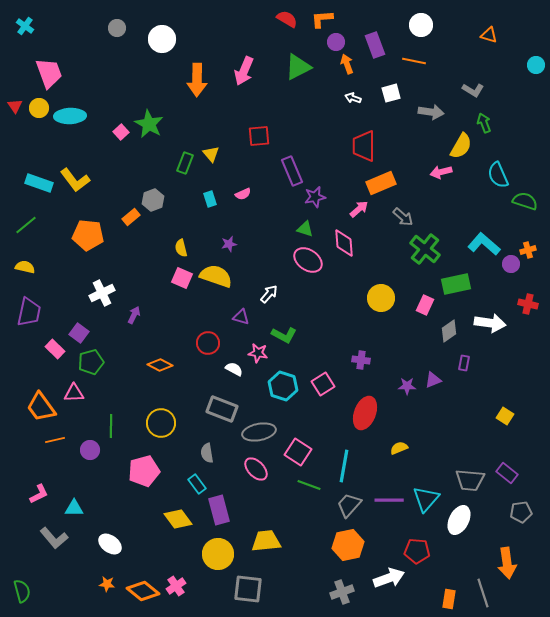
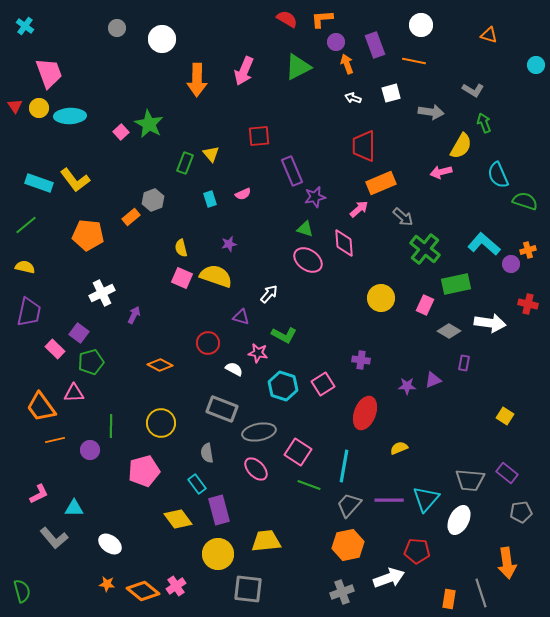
gray diamond at (449, 331): rotated 65 degrees clockwise
gray line at (483, 593): moved 2 px left
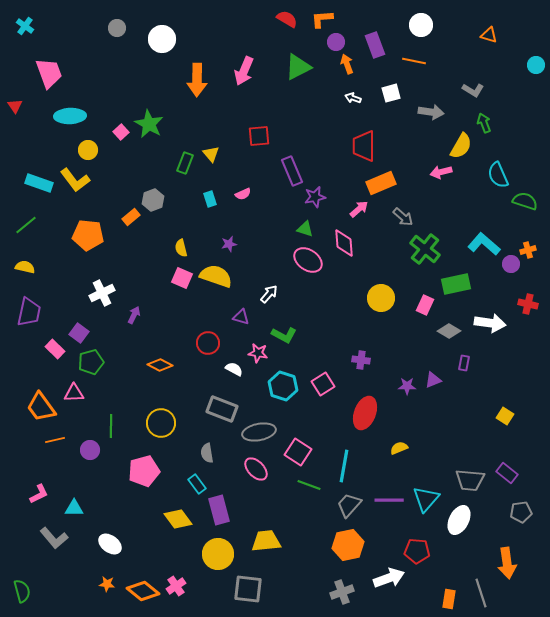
yellow circle at (39, 108): moved 49 px right, 42 px down
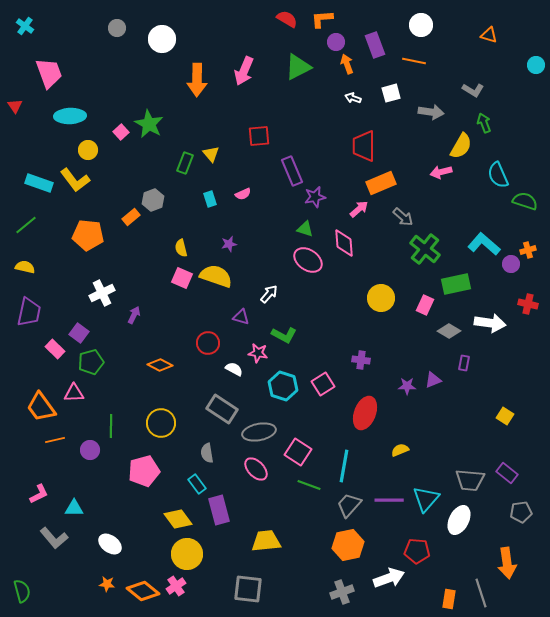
gray rectangle at (222, 409): rotated 12 degrees clockwise
yellow semicircle at (399, 448): moved 1 px right, 2 px down
yellow circle at (218, 554): moved 31 px left
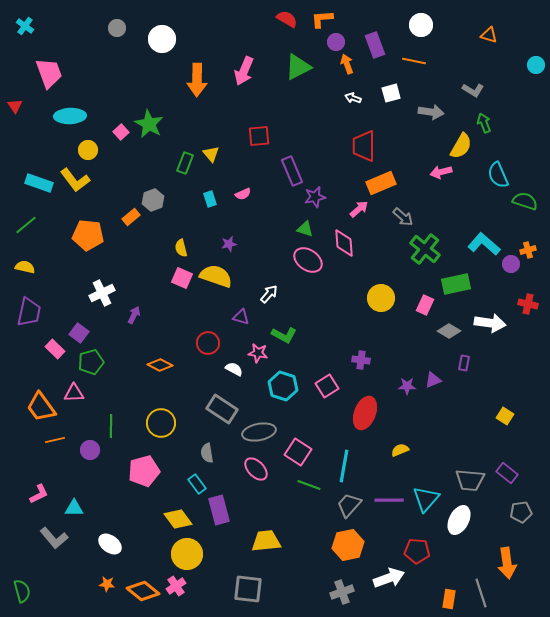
pink square at (323, 384): moved 4 px right, 2 px down
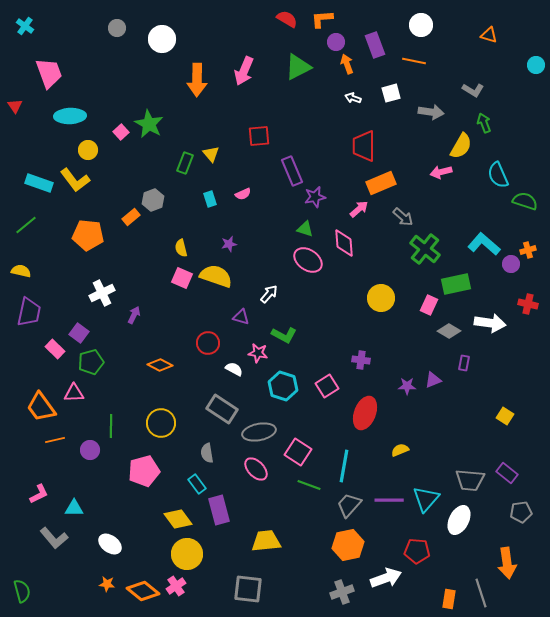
yellow semicircle at (25, 267): moved 4 px left, 4 px down
pink rectangle at (425, 305): moved 4 px right
white arrow at (389, 578): moved 3 px left
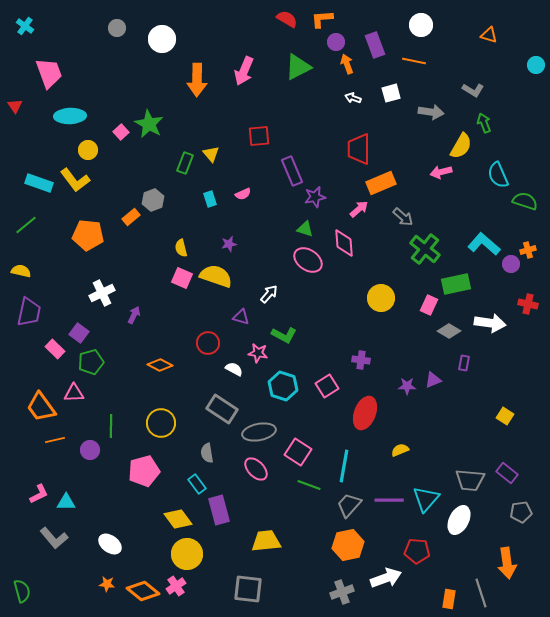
red trapezoid at (364, 146): moved 5 px left, 3 px down
cyan triangle at (74, 508): moved 8 px left, 6 px up
